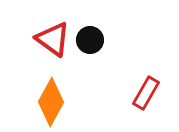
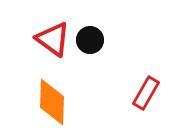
orange diamond: moved 1 px right; rotated 27 degrees counterclockwise
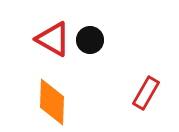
red triangle: rotated 6 degrees counterclockwise
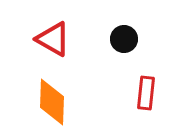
black circle: moved 34 px right, 1 px up
red rectangle: rotated 24 degrees counterclockwise
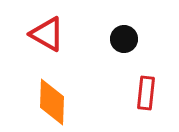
red triangle: moved 6 px left, 5 px up
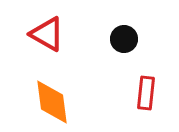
orange diamond: rotated 9 degrees counterclockwise
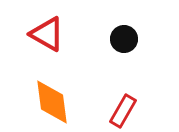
red rectangle: moved 23 px left, 18 px down; rotated 24 degrees clockwise
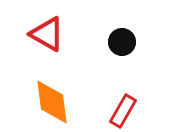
black circle: moved 2 px left, 3 px down
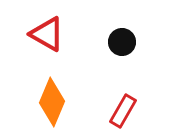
orange diamond: rotated 30 degrees clockwise
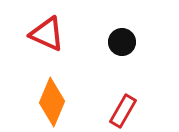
red triangle: rotated 6 degrees counterclockwise
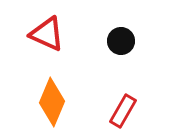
black circle: moved 1 px left, 1 px up
